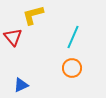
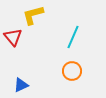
orange circle: moved 3 px down
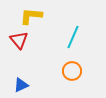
yellow L-shape: moved 2 px left, 1 px down; rotated 20 degrees clockwise
red triangle: moved 6 px right, 3 px down
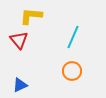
blue triangle: moved 1 px left
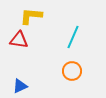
red triangle: rotated 42 degrees counterclockwise
blue triangle: moved 1 px down
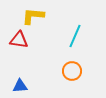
yellow L-shape: moved 2 px right
cyan line: moved 2 px right, 1 px up
blue triangle: rotated 21 degrees clockwise
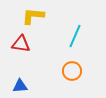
red triangle: moved 2 px right, 4 px down
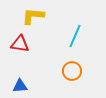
red triangle: moved 1 px left
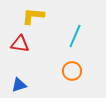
blue triangle: moved 1 px left, 1 px up; rotated 14 degrees counterclockwise
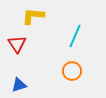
red triangle: moved 3 px left; rotated 48 degrees clockwise
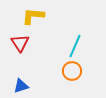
cyan line: moved 10 px down
red triangle: moved 3 px right, 1 px up
blue triangle: moved 2 px right, 1 px down
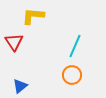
red triangle: moved 6 px left, 1 px up
orange circle: moved 4 px down
blue triangle: moved 1 px left; rotated 21 degrees counterclockwise
